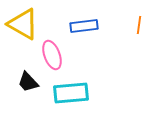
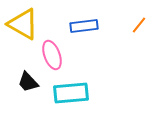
orange line: rotated 30 degrees clockwise
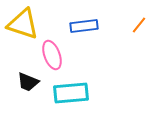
yellow triangle: rotated 12 degrees counterclockwise
black trapezoid: rotated 25 degrees counterclockwise
